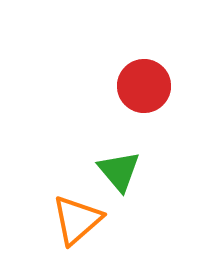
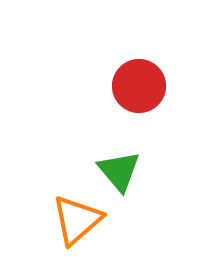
red circle: moved 5 px left
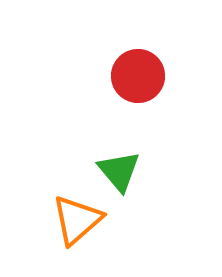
red circle: moved 1 px left, 10 px up
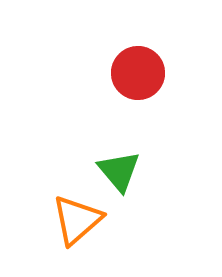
red circle: moved 3 px up
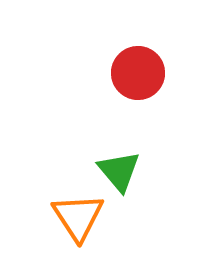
orange triangle: moved 1 px right, 3 px up; rotated 22 degrees counterclockwise
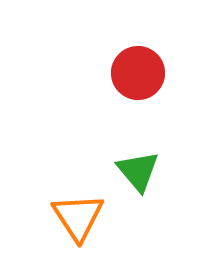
green triangle: moved 19 px right
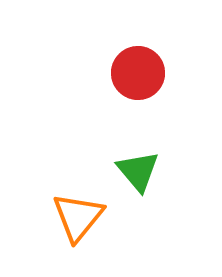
orange triangle: rotated 12 degrees clockwise
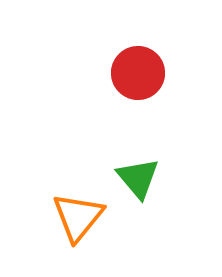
green triangle: moved 7 px down
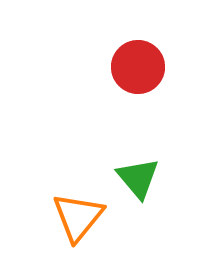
red circle: moved 6 px up
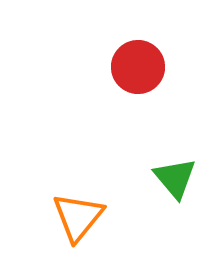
green triangle: moved 37 px right
